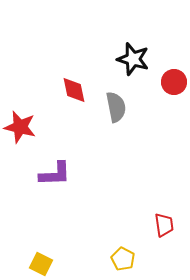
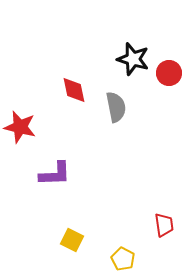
red circle: moved 5 px left, 9 px up
yellow square: moved 31 px right, 24 px up
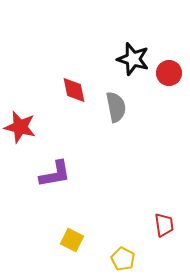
purple L-shape: rotated 8 degrees counterclockwise
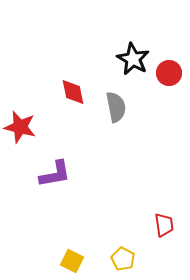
black star: rotated 12 degrees clockwise
red diamond: moved 1 px left, 2 px down
yellow square: moved 21 px down
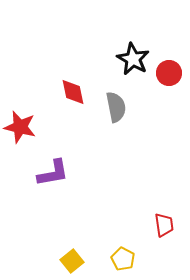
purple L-shape: moved 2 px left, 1 px up
yellow square: rotated 25 degrees clockwise
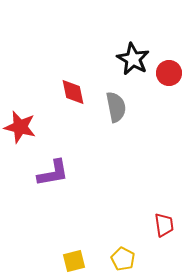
yellow square: moved 2 px right; rotated 25 degrees clockwise
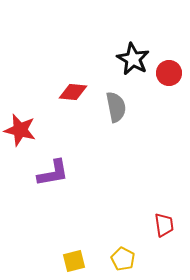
red diamond: rotated 72 degrees counterclockwise
red star: moved 3 px down
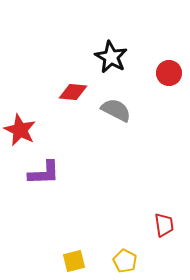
black star: moved 22 px left, 2 px up
gray semicircle: moved 3 px down; rotated 52 degrees counterclockwise
red star: rotated 12 degrees clockwise
purple L-shape: moved 9 px left; rotated 8 degrees clockwise
yellow pentagon: moved 2 px right, 2 px down
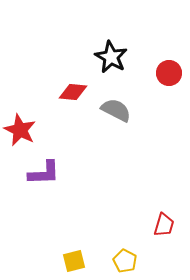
red trapezoid: rotated 25 degrees clockwise
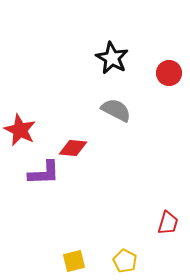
black star: moved 1 px right, 1 px down
red diamond: moved 56 px down
red trapezoid: moved 4 px right, 2 px up
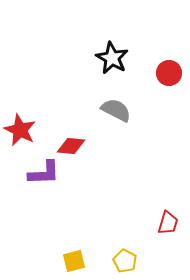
red diamond: moved 2 px left, 2 px up
